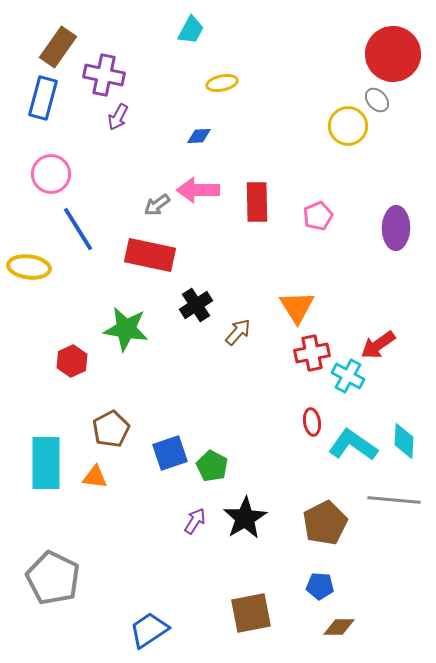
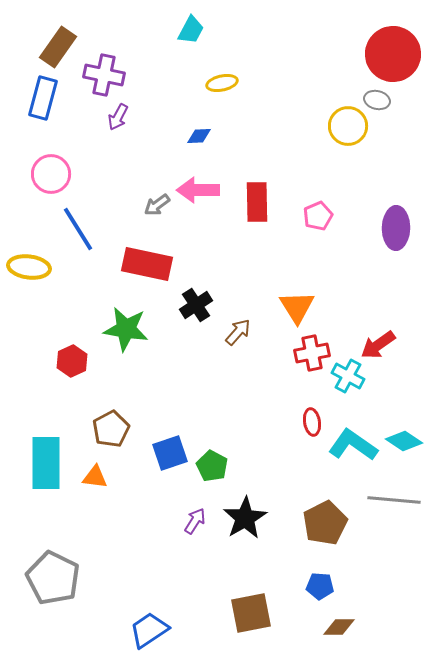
gray ellipse at (377, 100): rotated 35 degrees counterclockwise
red rectangle at (150, 255): moved 3 px left, 9 px down
cyan diamond at (404, 441): rotated 60 degrees counterclockwise
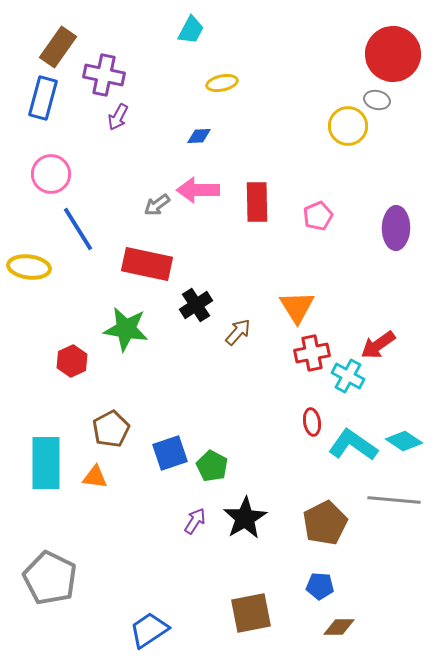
gray pentagon at (53, 578): moved 3 px left
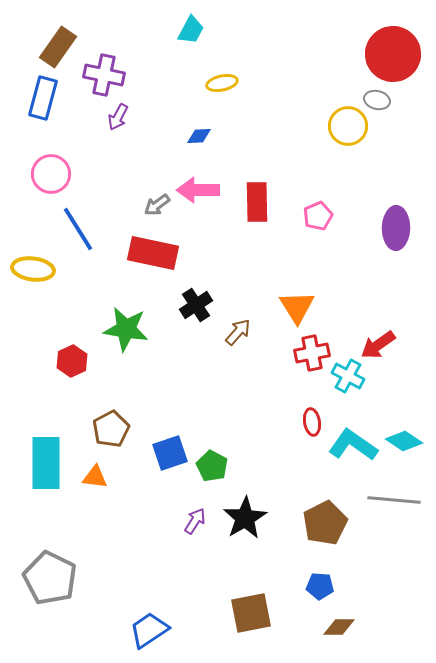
red rectangle at (147, 264): moved 6 px right, 11 px up
yellow ellipse at (29, 267): moved 4 px right, 2 px down
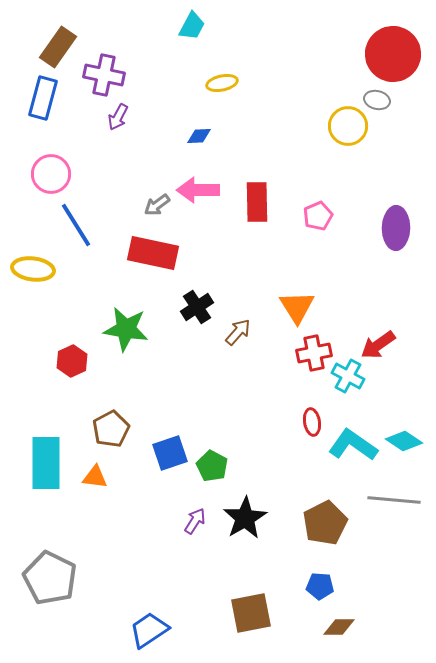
cyan trapezoid at (191, 30): moved 1 px right, 4 px up
blue line at (78, 229): moved 2 px left, 4 px up
black cross at (196, 305): moved 1 px right, 2 px down
red cross at (312, 353): moved 2 px right
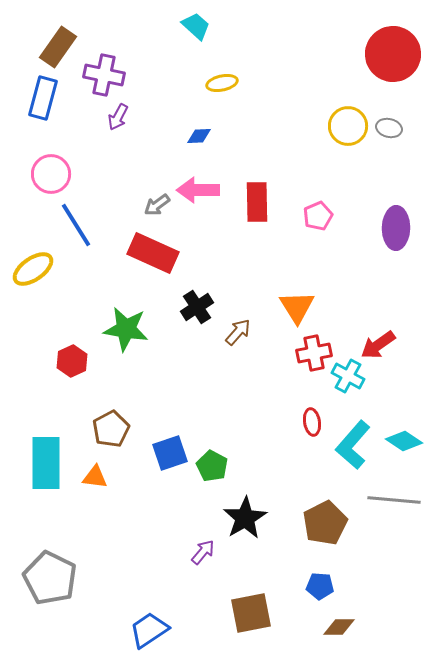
cyan trapezoid at (192, 26): moved 4 px right; rotated 76 degrees counterclockwise
gray ellipse at (377, 100): moved 12 px right, 28 px down
red rectangle at (153, 253): rotated 12 degrees clockwise
yellow ellipse at (33, 269): rotated 42 degrees counterclockwise
cyan L-shape at (353, 445): rotated 84 degrees counterclockwise
purple arrow at (195, 521): moved 8 px right, 31 px down; rotated 8 degrees clockwise
